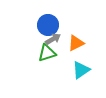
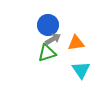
orange triangle: rotated 18 degrees clockwise
cyan triangle: rotated 30 degrees counterclockwise
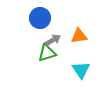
blue circle: moved 8 px left, 7 px up
gray arrow: moved 1 px down
orange triangle: moved 3 px right, 7 px up
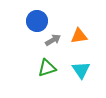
blue circle: moved 3 px left, 3 px down
green triangle: moved 15 px down
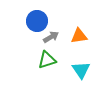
gray arrow: moved 2 px left, 3 px up
green triangle: moved 8 px up
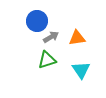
orange triangle: moved 2 px left, 2 px down
